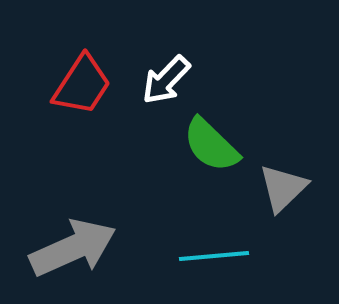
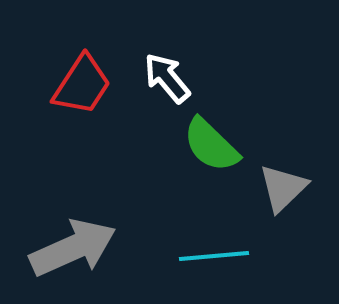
white arrow: moved 1 px right, 2 px up; rotated 96 degrees clockwise
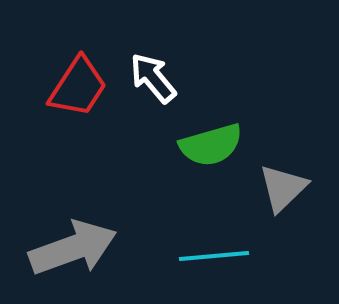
white arrow: moved 14 px left
red trapezoid: moved 4 px left, 2 px down
green semicircle: rotated 60 degrees counterclockwise
gray arrow: rotated 4 degrees clockwise
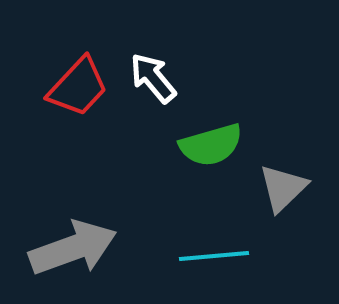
red trapezoid: rotated 10 degrees clockwise
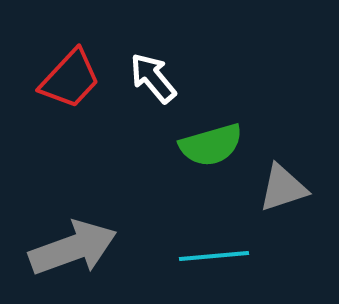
red trapezoid: moved 8 px left, 8 px up
gray triangle: rotated 26 degrees clockwise
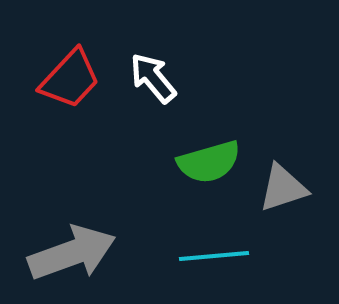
green semicircle: moved 2 px left, 17 px down
gray arrow: moved 1 px left, 5 px down
